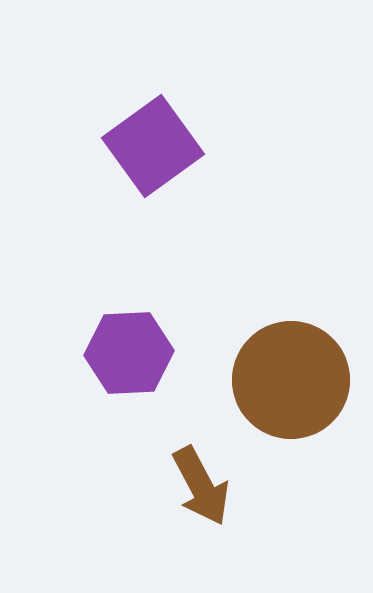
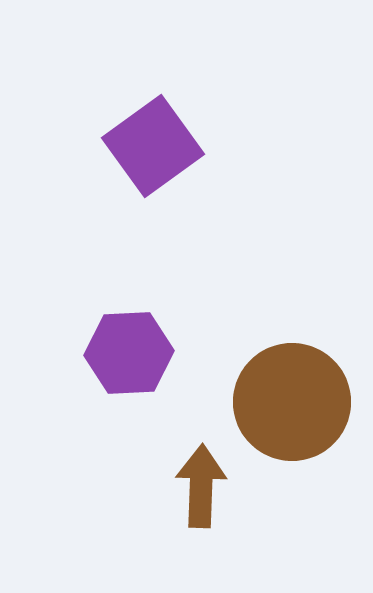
brown circle: moved 1 px right, 22 px down
brown arrow: rotated 150 degrees counterclockwise
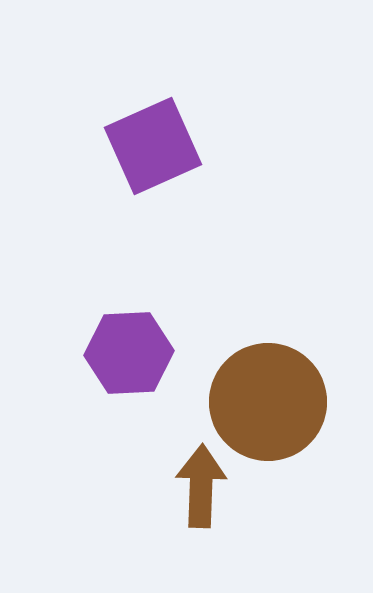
purple square: rotated 12 degrees clockwise
brown circle: moved 24 px left
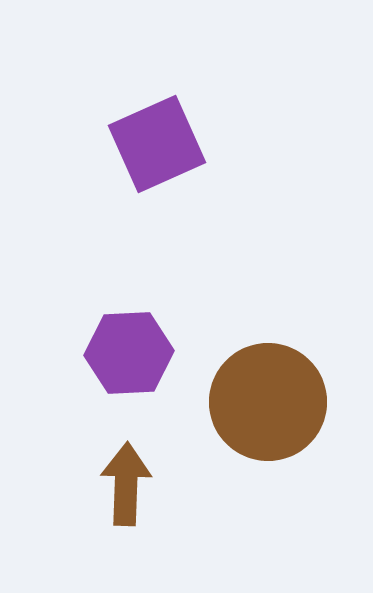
purple square: moved 4 px right, 2 px up
brown arrow: moved 75 px left, 2 px up
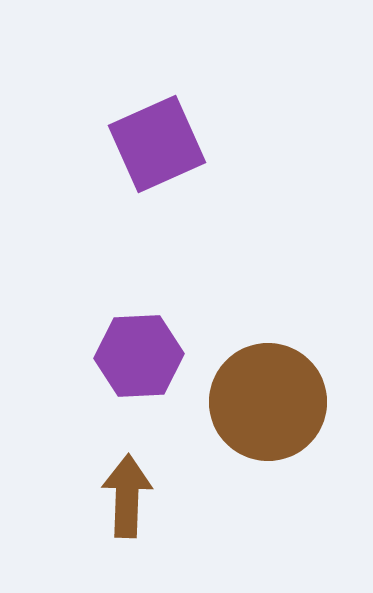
purple hexagon: moved 10 px right, 3 px down
brown arrow: moved 1 px right, 12 px down
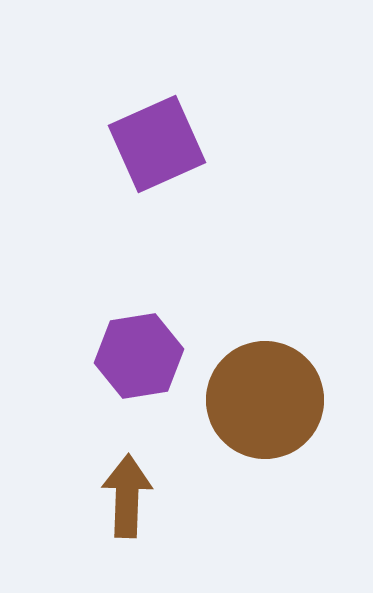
purple hexagon: rotated 6 degrees counterclockwise
brown circle: moved 3 px left, 2 px up
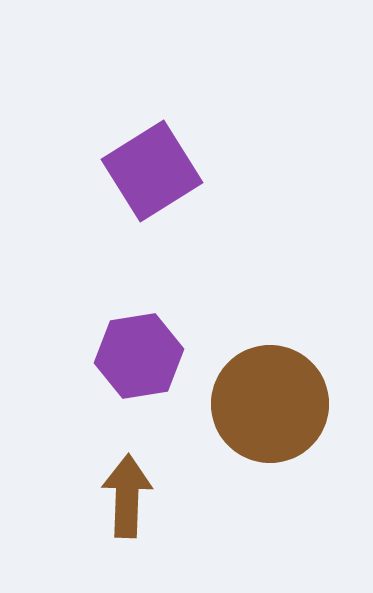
purple square: moved 5 px left, 27 px down; rotated 8 degrees counterclockwise
brown circle: moved 5 px right, 4 px down
